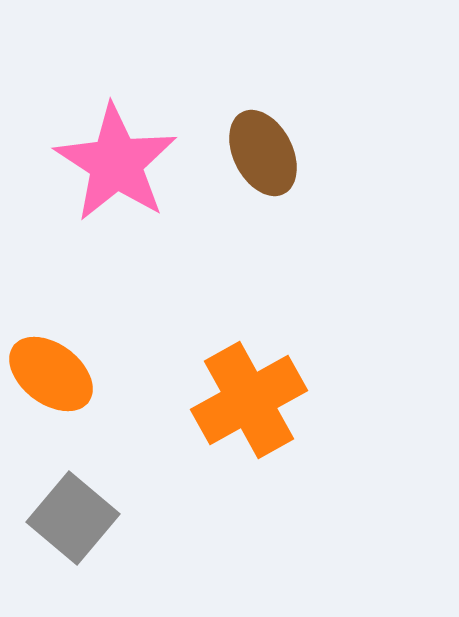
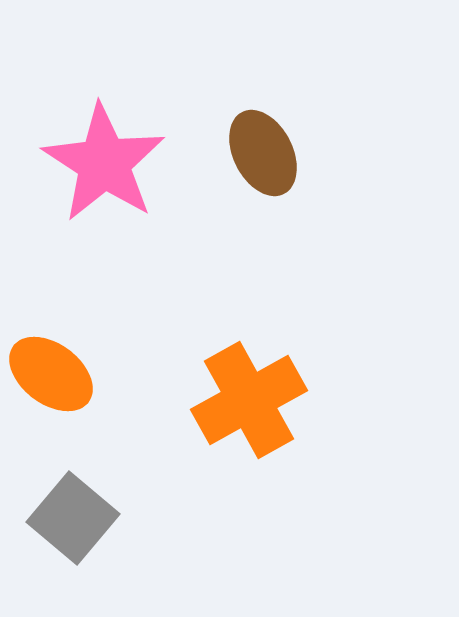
pink star: moved 12 px left
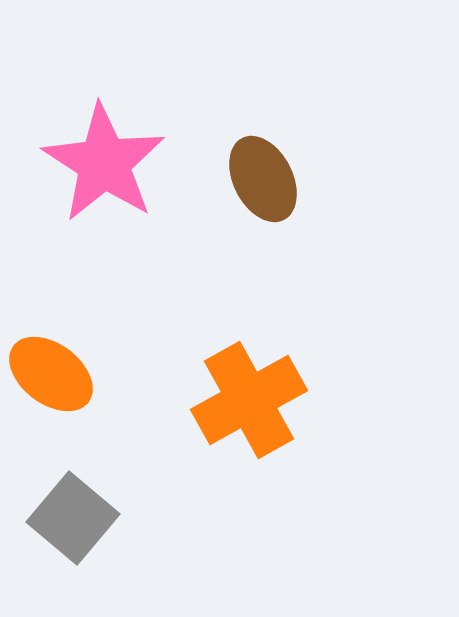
brown ellipse: moved 26 px down
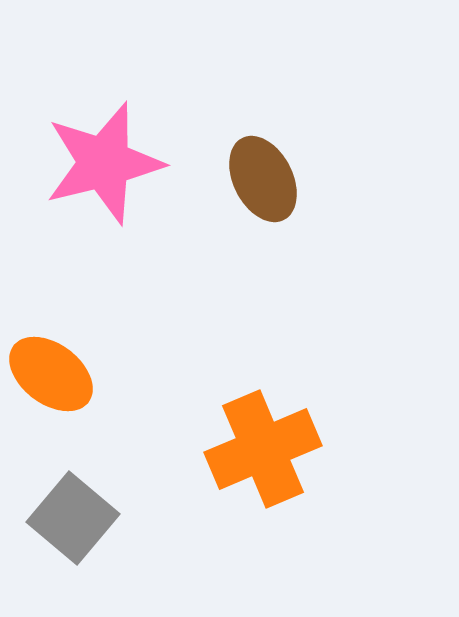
pink star: rotated 25 degrees clockwise
orange cross: moved 14 px right, 49 px down; rotated 6 degrees clockwise
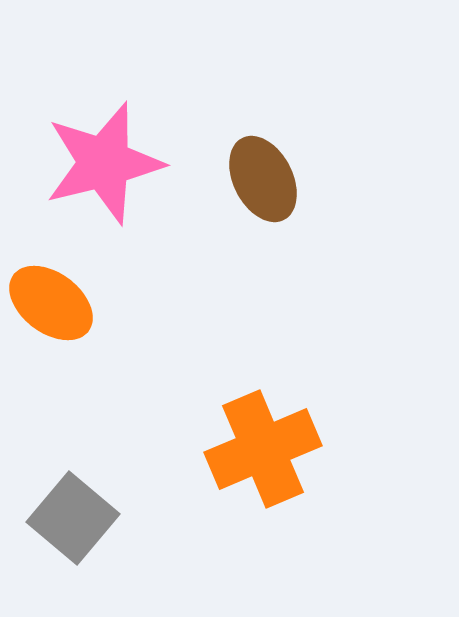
orange ellipse: moved 71 px up
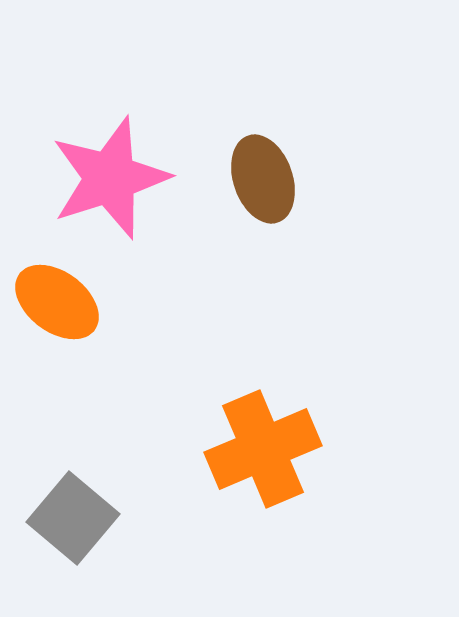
pink star: moved 6 px right, 15 px down; rotated 4 degrees counterclockwise
brown ellipse: rotated 8 degrees clockwise
orange ellipse: moved 6 px right, 1 px up
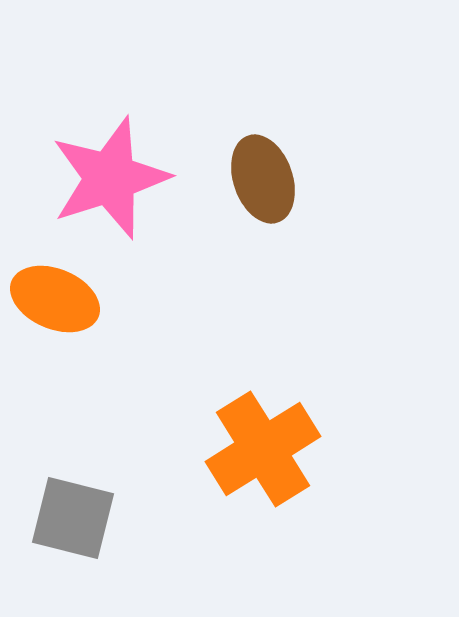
orange ellipse: moved 2 px left, 3 px up; rotated 14 degrees counterclockwise
orange cross: rotated 9 degrees counterclockwise
gray square: rotated 26 degrees counterclockwise
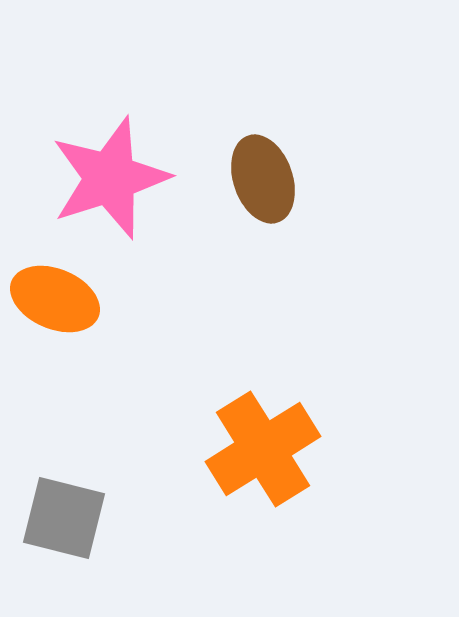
gray square: moved 9 px left
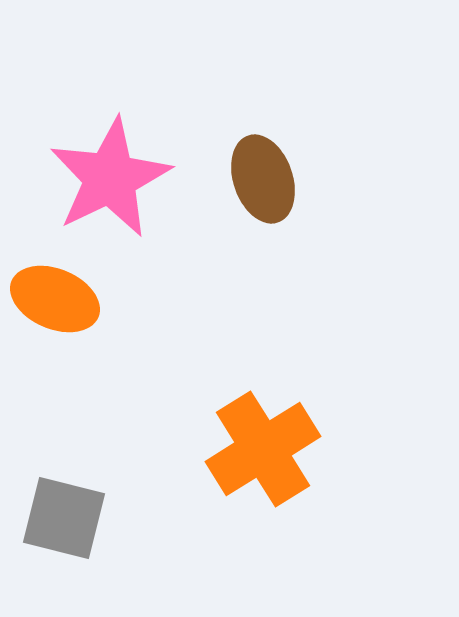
pink star: rotated 8 degrees counterclockwise
